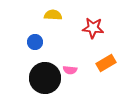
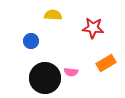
blue circle: moved 4 px left, 1 px up
pink semicircle: moved 1 px right, 2 px down
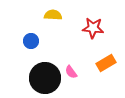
pink semicircle: rotated 48 degrees clockwise
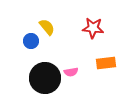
yellow semicircle: moved 6 px left, 12 px down; rotated 48 degrees clockwise
orange rectangle: rotated 24 degrees clockwise
pink semicircle: rotated 64 degrees counterclockwise
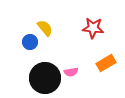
yellow semicircle: moved 2 px left, 1 px down
blue circle: moved 1 px left, 1 px down
orange rectangle: rotated 24 degrees counterclockwise
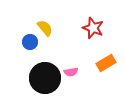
red star: rotated 15 degrees clockwise
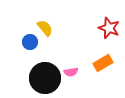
red star: moved 16 px right
orange rectangle: moved 3 px left
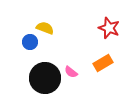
yellow semicircle: rotated 30 degrees counterclockwise
pink semicircle: rotated 48 degrees clockwise
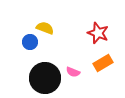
red star: moved 11 px left, 5 px down
pink semicircle: moved 2 px right; rotated 16 degrees counterclockwise
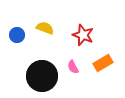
red star: moved 15 px left, 2 px down
blue circle: moved 13 px left, 7 px up
pink semicircle: moved 5 px up; rotated 40 degrees clockwise
black circle: moved 3 px left, 2 px up
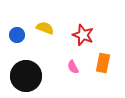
orange rectangle: rotated 48 degrees counterclockwise
black circle: moved 16 px left
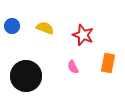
blue circle: moved 5 px left, 9 px up
orange rectangle: moved 5 px right
